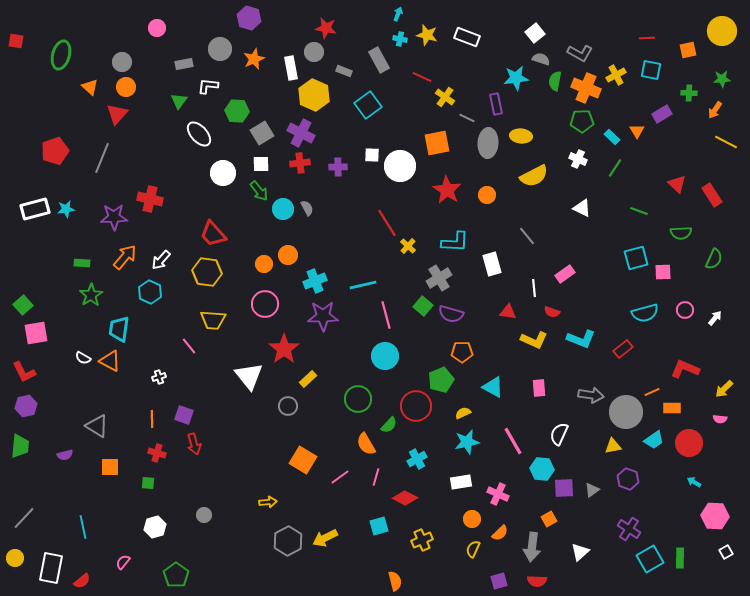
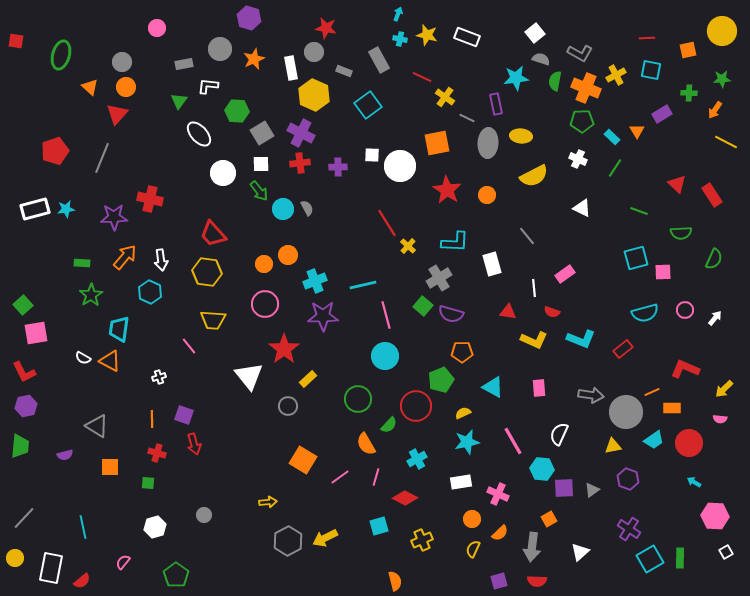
white arrow at (161, 260): rotated 50 degrees counterclockwise
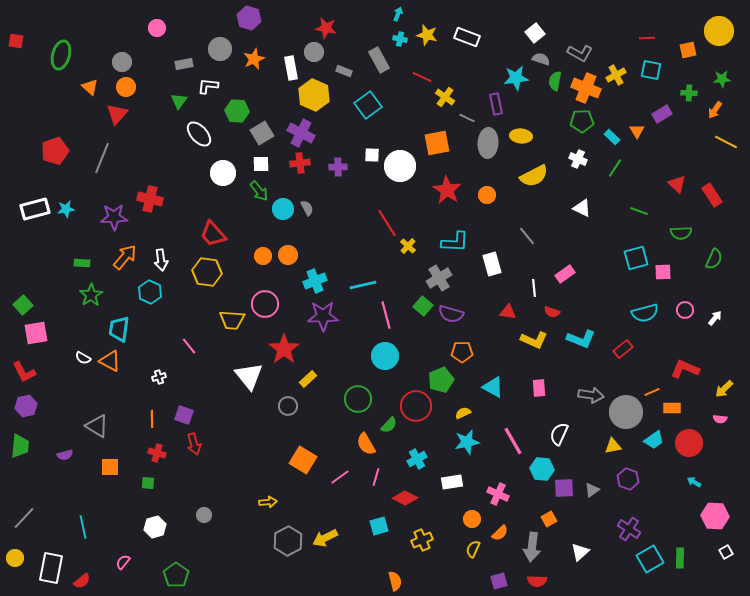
yellow circle at (722, 31): moved 3 px left
orange circle at (264, 264): moved 1 px left, 8 px up
yellow trapezoid at (213, 320): moved 19 px right
white rectangle at (461, 482): moved 9 px left
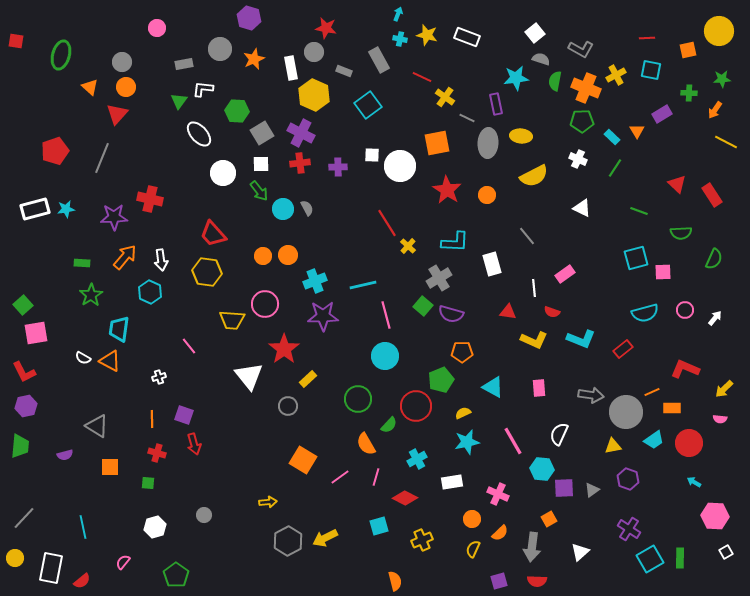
gray L-shape at (580, 53): moved 1 px right, 4 px up
white L-shape at (208, 86): moved 5 px left, 3 px down
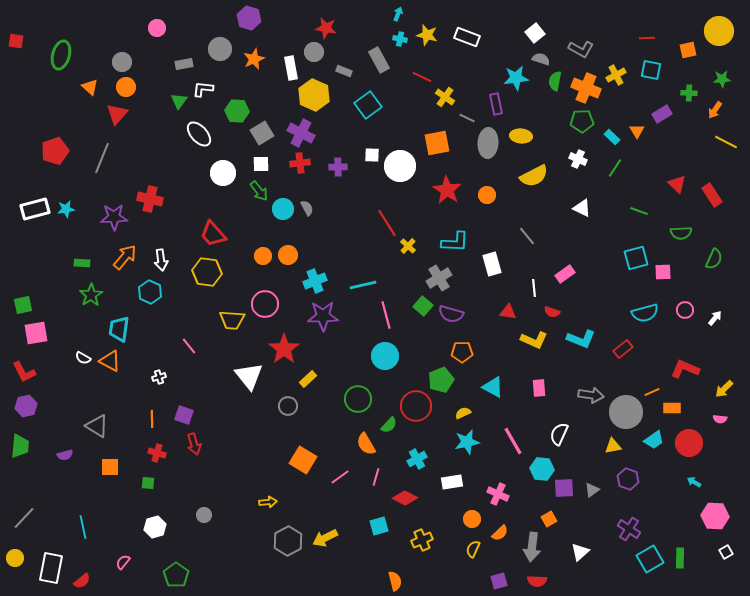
green square at (23, 305): rotated 30 degrees clockwise
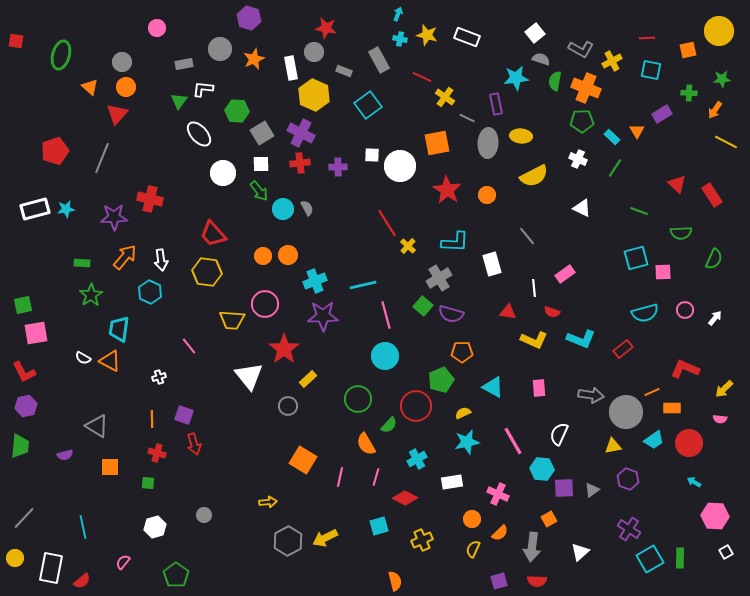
yellow cross at (616, 75): moved 4 px left, 14 px up
pink line at (340, 477): rotated 42 degrees counterclockwise
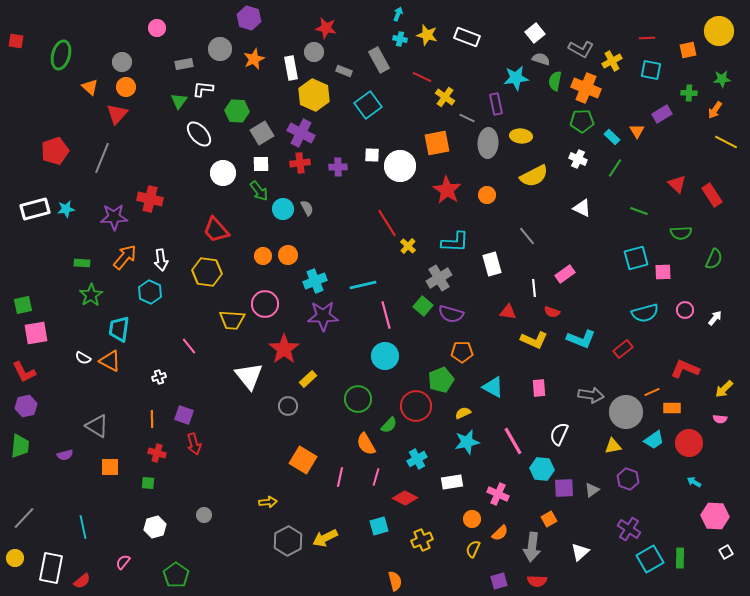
red trapezoid at (213, 234): moved 3 px right, 4 px up
